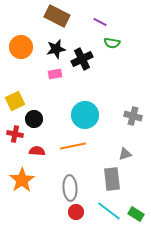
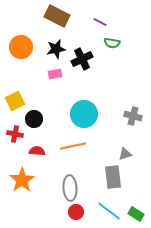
cyan circle: moved 1 px left, 1 px up
gray rectangle: moved 1 px right, 2 px up
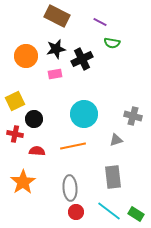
orange circle: moved 5 px right, 9 px down
gray triangle: moved 9 px left, 14 px up
orange star: moved 1 px right, 2 px down
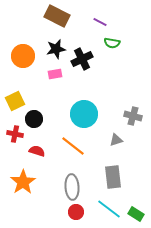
orange circle: moved 3 px left
orange line: rotated 50 degrees clockwise
red semicircle: rotated 14 degrees clockwise
gray ellipse: moved 2 px right, 1 px up
cyan line: moved 2 px up
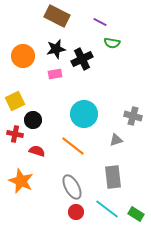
black circle: moved 1 px left, 1 px down
orange star: moved 2 px left, 1 px up; rotated 15 degrees counterclockwise
gray ellipse: rotated 25 degrees counterclockwise
cyan line: moved 2 px left
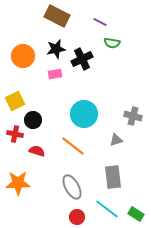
orange star: moved 3 px left, 2 px down; rotated 25 degrees counterclockwise
red circle: moved 1 px right, 5 px down
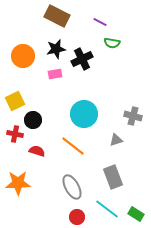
gray rectangle: rotated 15 degrees counterclockwise
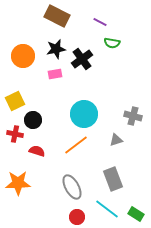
black cross: rotated 10 degrees counterclockwise
orange line: moved 3 px right, 1 px up; rotated 75 degrees counterclockwise
gray rectangle: moved 2 px down
